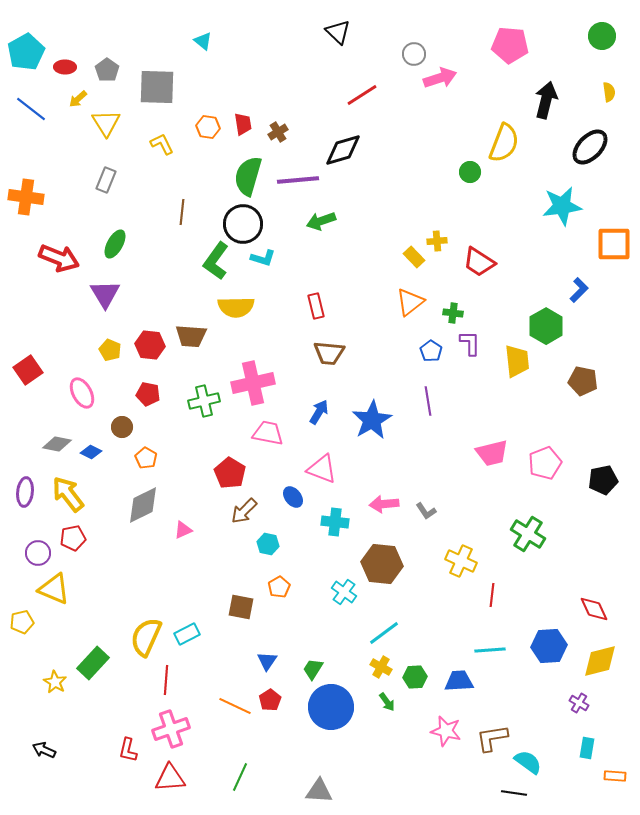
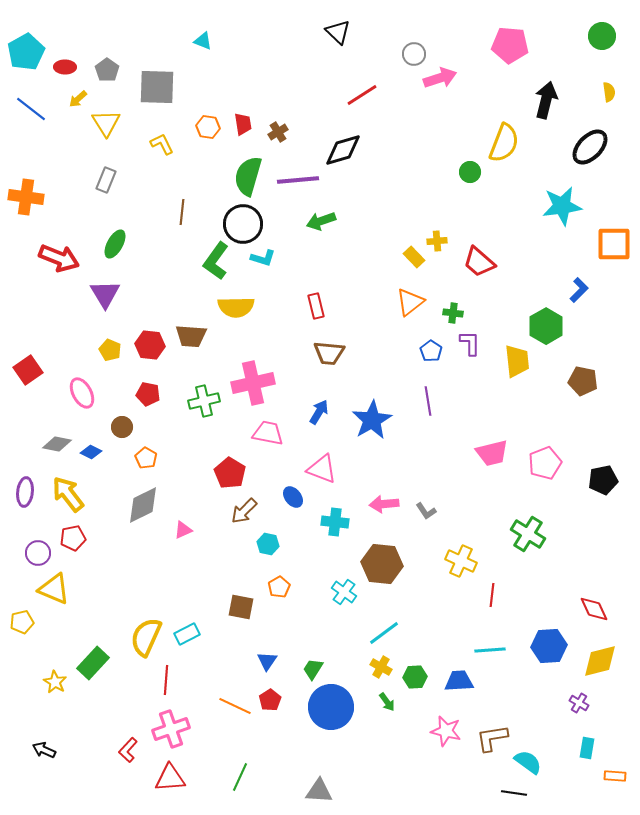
cyan triangle at (203, 41): rotated 18 degrees counterclockwise
red trapezoid at (479, 262): rotated 8 degrees clockwise
red L-shape at (128, 750): rotated 30 degrees clockwise
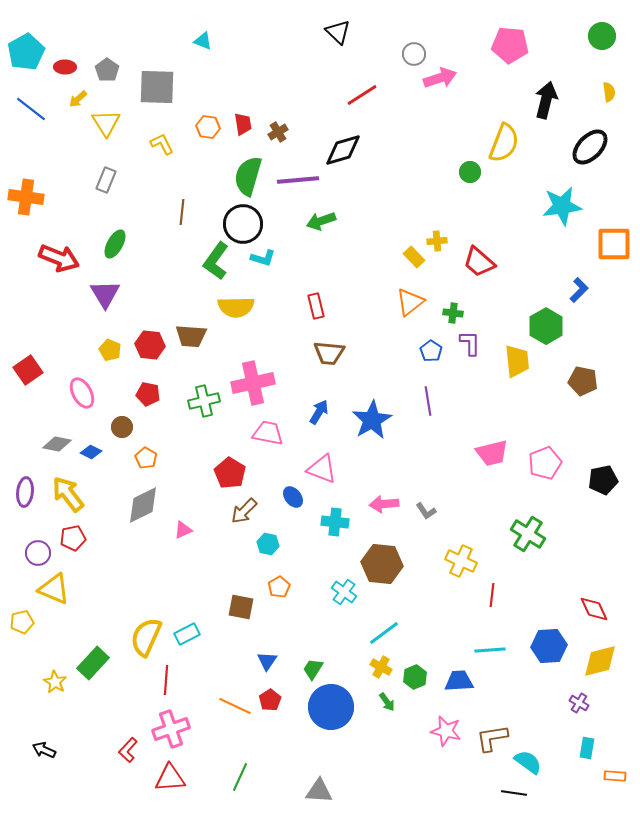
green hexagon at (415, 677): rotated 20 degrees counterclockwise
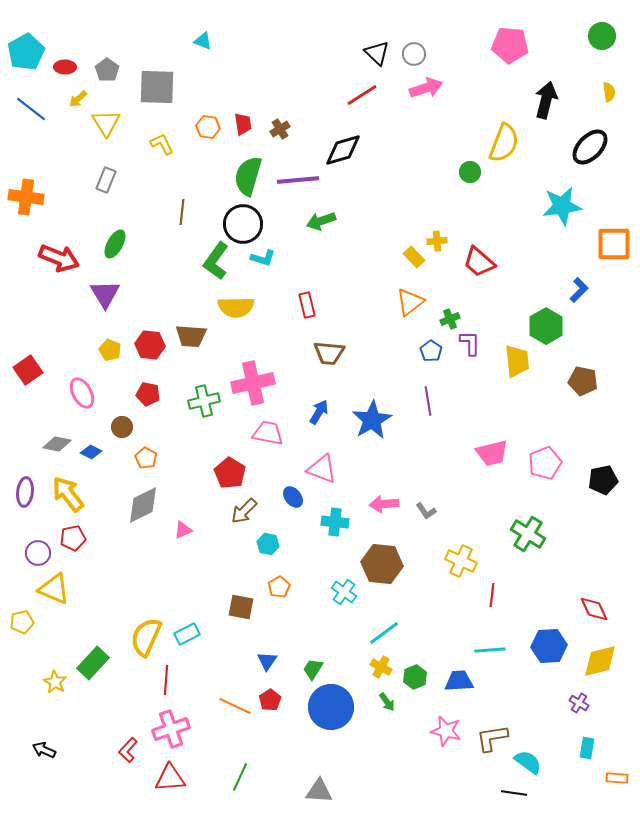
black triangle at (338, 32): moved 39 px right, 21 px down
pink arrow at (440, 78): moved 14 px left, 10 px down
brown cross at (278, 132): moved 2 px right, 3 px up
red rectangle at (316, 306): moved 9 px left, 1 px up
green cross at (453, 313): moved 3 px left, 6 px down; rotated 30 degrees counterclockwise
orange rectangle at (615, 776): moved 2 px right, 2 px down
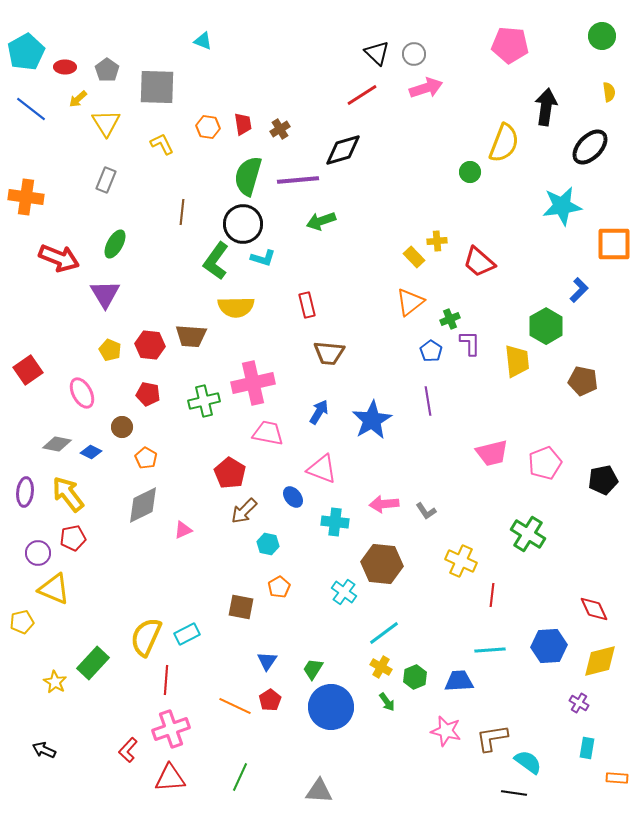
black arrow at (546, 100): moved 7 px down; rotated 6 degrees counterclockwise
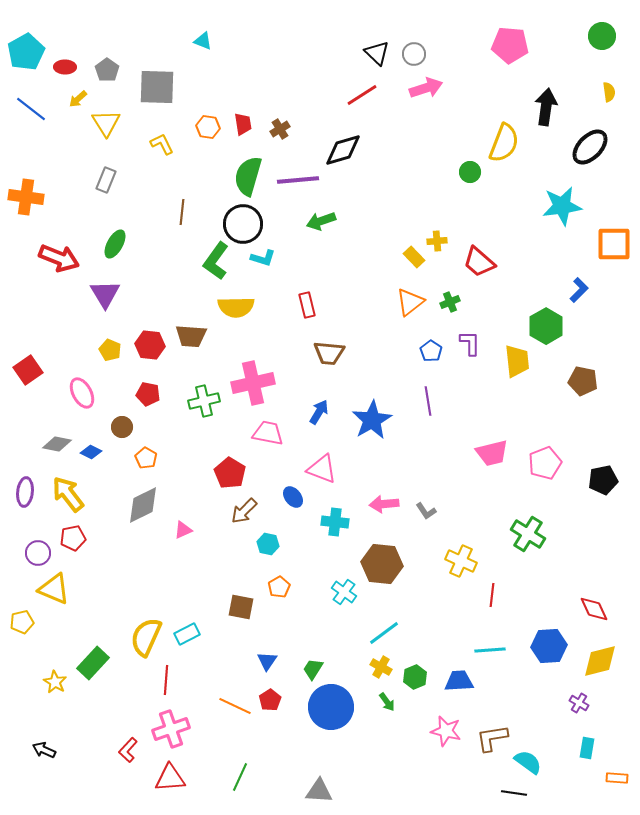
green cross at (450, 319): moved 17 px up
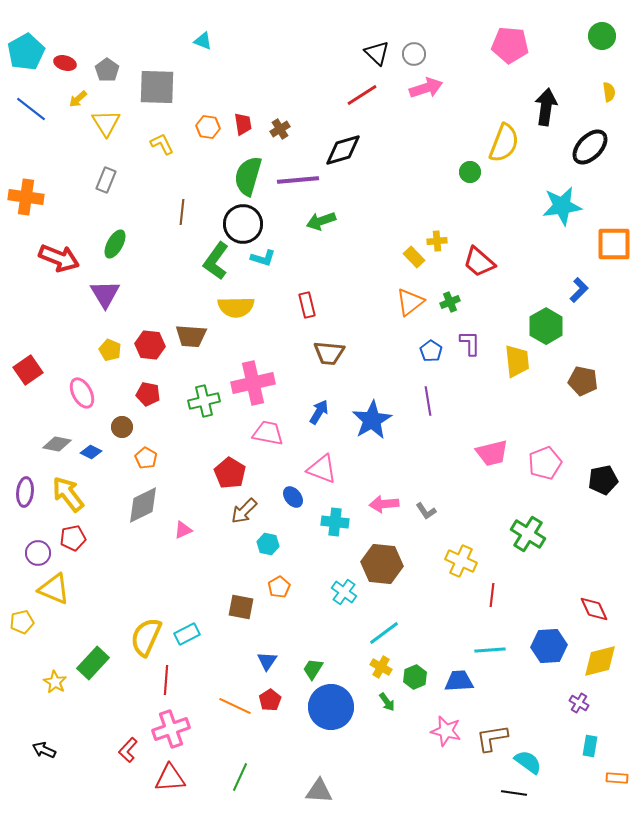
red ellipse at (65, 67): moved 4 px up; rotated 15 degrees clockwise
cyan rectangle at (587, 748): moved 3 px right, 2 px up
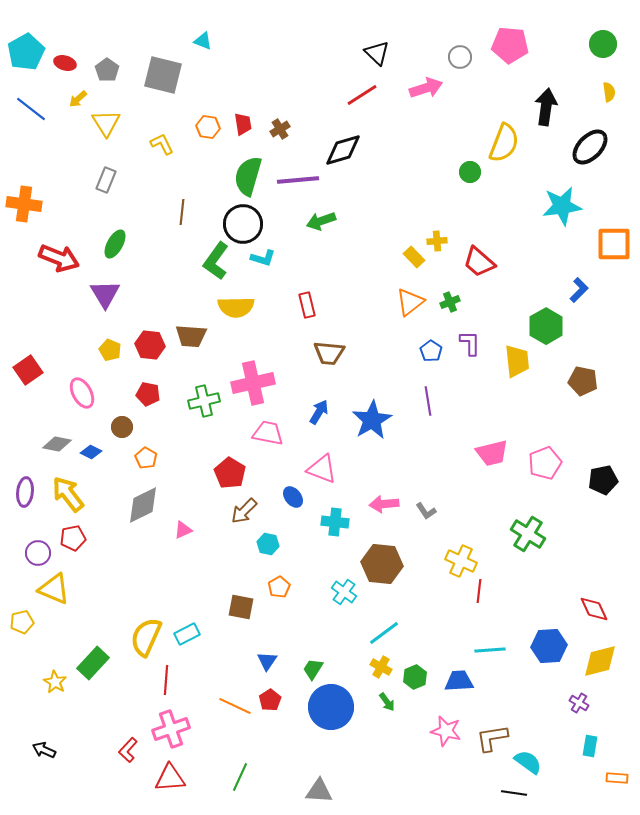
green circle at (602, 36): moved 1 px right, 8 px down
gray circle at (414, 54): moved 46 px right, 3 px down
gray square at (157, 87): moved 6 px right, 12 px up; rotated 12 degrees clockwise
orange cross at (26, 197): moved 2 px left, 7 px down
red line at (492, 595): moved 13 px left, 4 px up
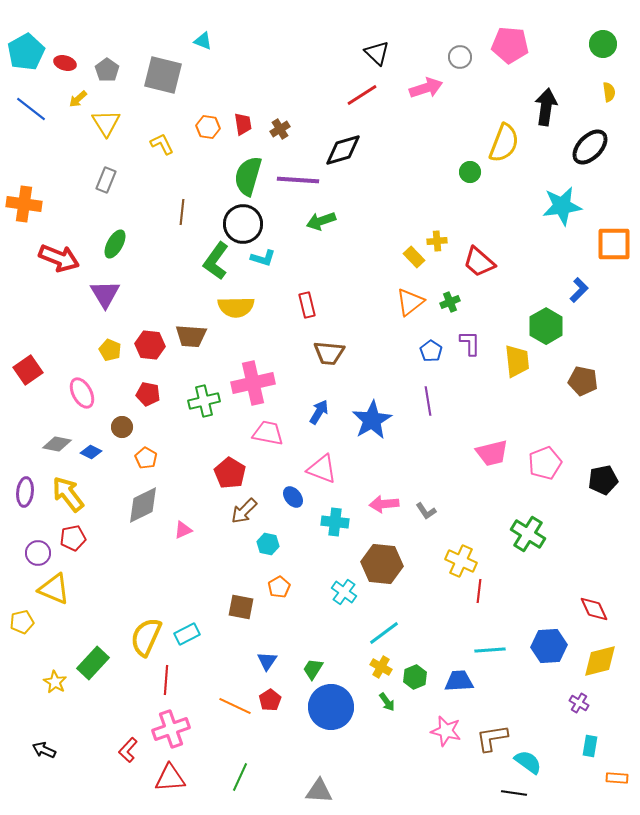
purple line at (298, 180): rotated 9 degrees clockwise
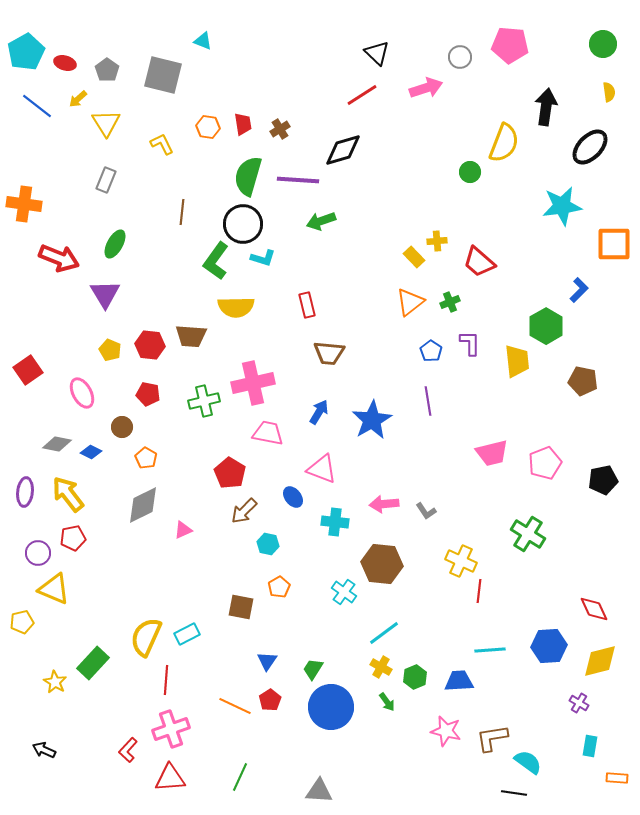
blue line at (31, 109): moved 6 px right, 3 px up
